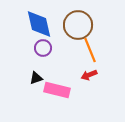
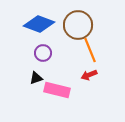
blue diamond: rotated 56 degrees counterclockwise
purple circle: moved 5 px down
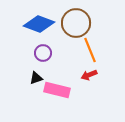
brown circle: moved 2 px left, 2 px up
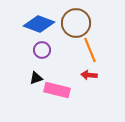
purple circle: moved 1 px left, 3 px up
red arrow: rotated 28 degrees clockwise
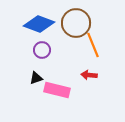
orange line: moved 3 px right, 5 px up
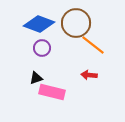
orange line: rotated 30 degrees counterclockwise
purple circle: moved 2 px up
pink rectangle: moved 5 px left, 2 px down
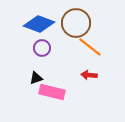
orange line: moved 3 px left, 2 px down
